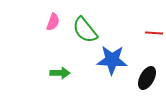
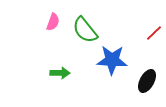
red line: rotated 48 degrees counterclockwise
black ellipse: moved 3 px down
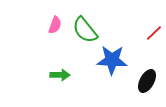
pink semicircle: moved 2 px right, 3 px down
green arrow: moved 2 px down
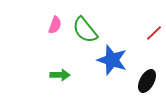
blue star: rotated 16 degrees clockwise
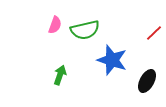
green semicircle: rotated 64 degrees counterclockwise
green arrow: rotated 72 degrees counterclockwise
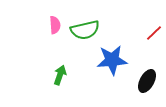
pink semicircle: rotated 24 degrees counterclockwise
blue star: rotated 24 degrees counterclockwise
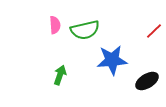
red line: moved 2 px up
black ellipse: rotated 30 degrees clockwise
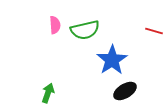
red line: rotated 60 degrees clockwise
blue star: rotated 28 degrees counterclockwise
green arrow: moved 12 px left, 18 px down
black ellipse: moved 22 px left, 10 px down
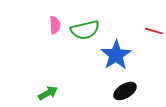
blue star: moved 4 px right, 5 px up
green arrow: rotated 42 degrees clockwise
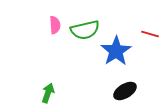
red line: moved 4 px left, 3 px down
blue star: moved 4 px up
green arrow: rotated 42 degrees counterclockwise
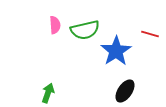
black ellipse: rotated 25 degrees counterclockwise
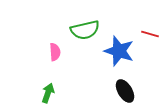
pink semicircle: moved 27 px down
blue star: moved 3 px right; rotated 20 degrees counterclockwise
black ellipse: rotated 65 degrees counterclockwise
